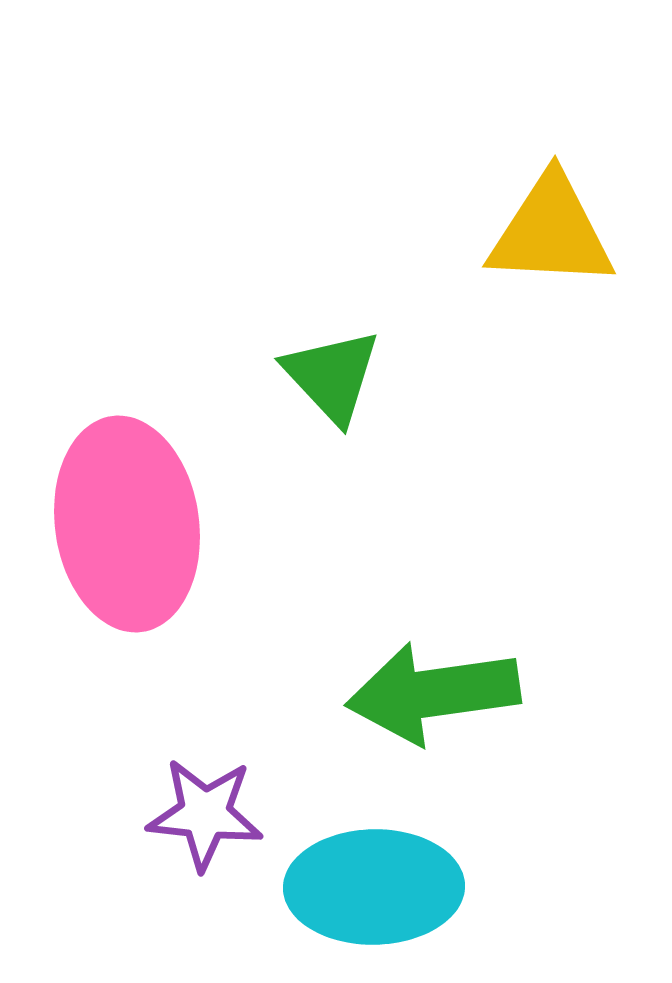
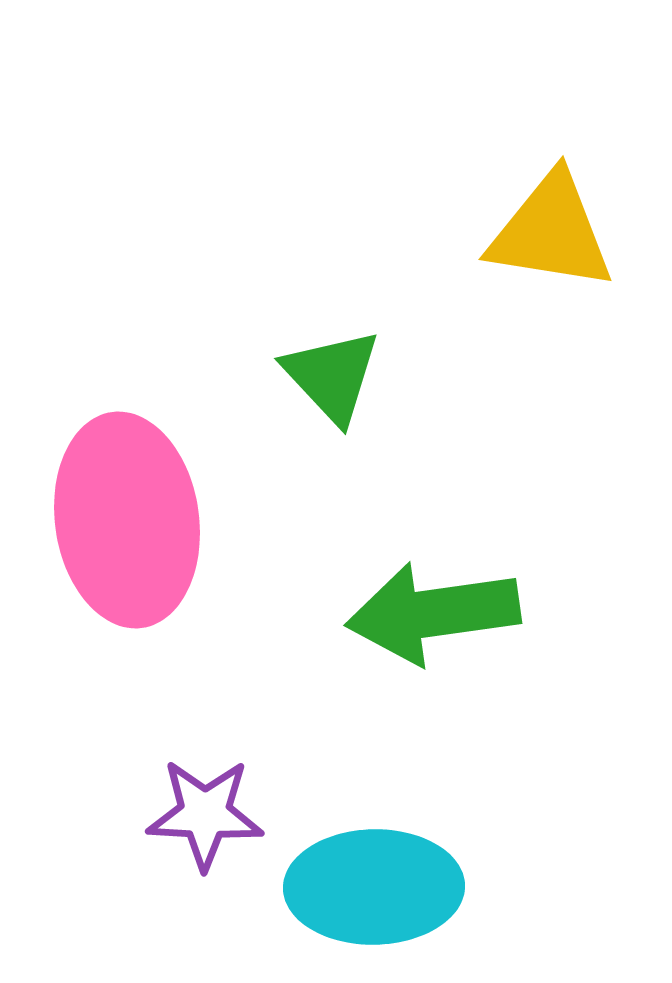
yellow triangle: rotated 6 degrees clockwise
pink ellipse: moved 4 px up
green arrow: moved 80 px up
purple star: rotated 3 degrees counterclockwise
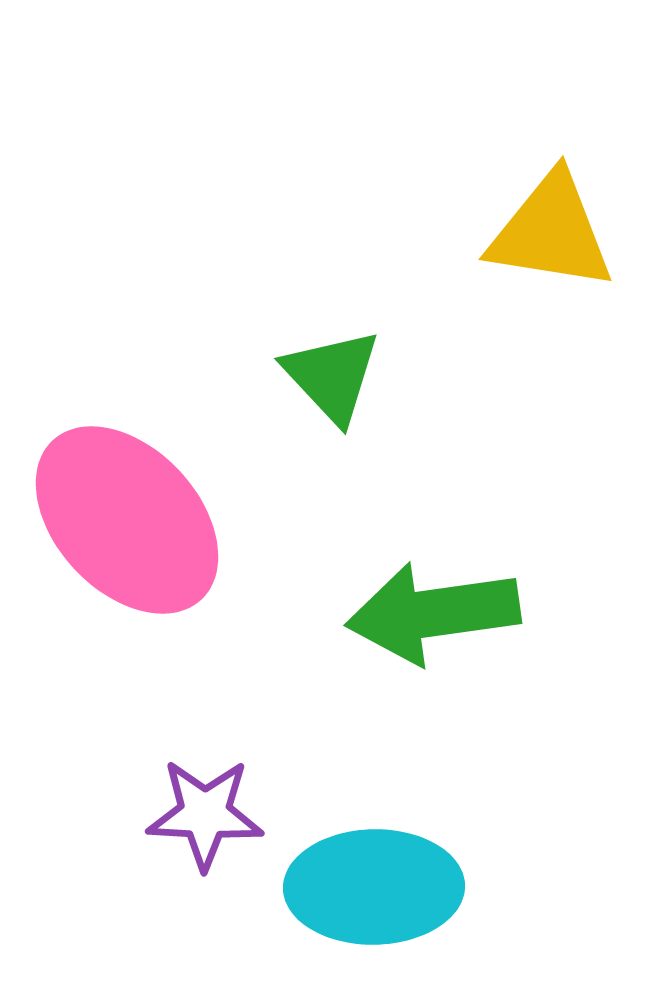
pink ellipse: rotated 35 degrees counterclockwise
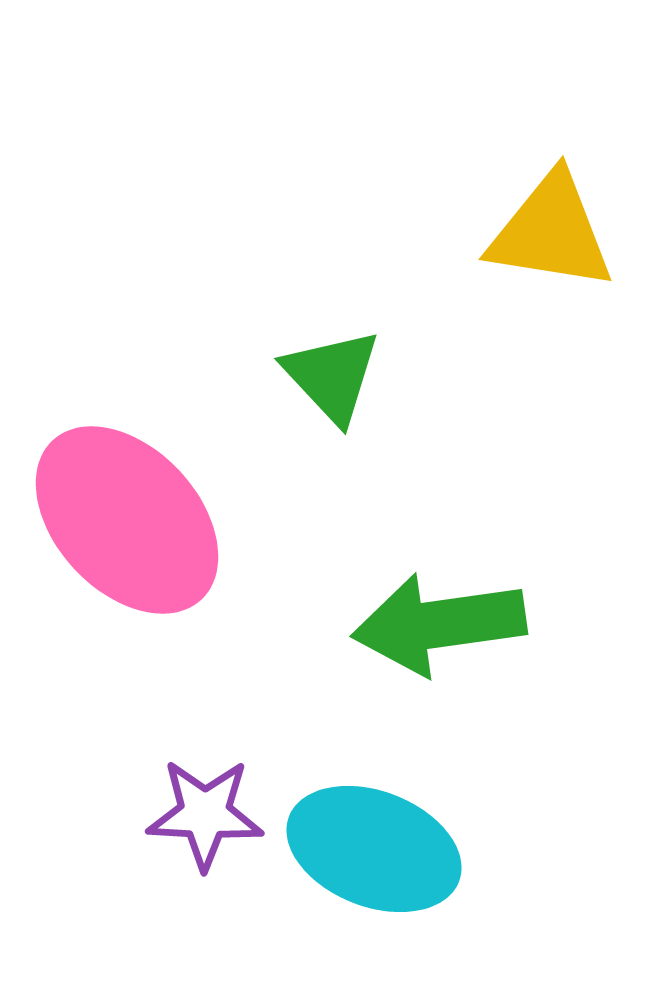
green arrow: moved 6 px right, 11 px down
cyan ellipse: moved 38 px up; rotated 22 degrees clockwise
